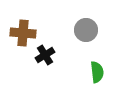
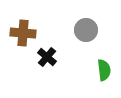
black cross: moved 2 px right, 2 px down; rotated 18 degrees counterclockwise
green semicircle: moved 7 px right, 2 px up
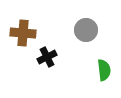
black cross: rotated 24 degrees clockwise
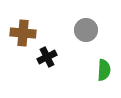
green semicircle: rotated 10 degrees clockwise
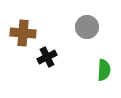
gray circle: moved 1 px right, 3 px up
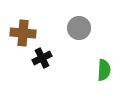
gray circle: moved 8 px left, 1 px down
black cross: moved 5 px left, 1 px down
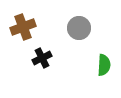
brown cross: moved 6 px up; rotated 25 degrees counterclockwise
green semicircle: moved 5 px up
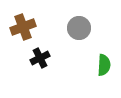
black cross: moved 2 px left
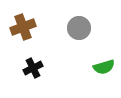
black cross: moved 7 px left, 10 px down
green semicircle: moved 2 px down; rotated 70 degrees clockwise
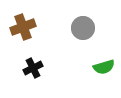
gray circle: moved 4 px right
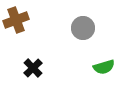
brown cross: moved 7 px left, 7 px up
black cross: rotated 18 degrees counterclockwise
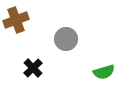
gray circle: moved 17 px left, 11 px down
green semicircle: moved 5 px down
